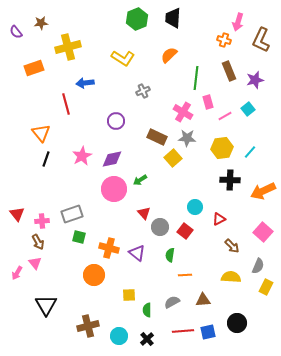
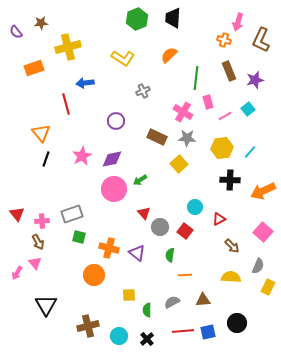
yellow square at (173, 158): moved 6 px right, 6 px down
yellow rectangle at (266, 287): moved 2 px right
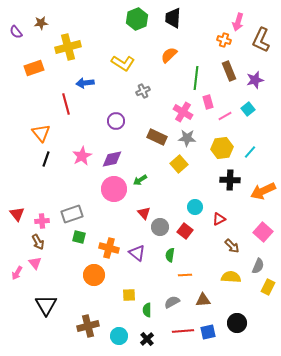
yellow L-shape at (123, 58): moved 5 px down
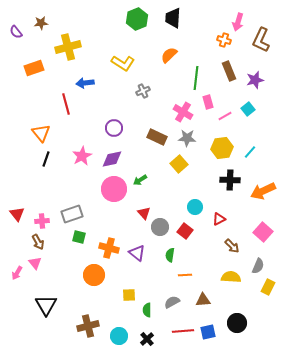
purple circle at (116, 121): moved 2 px left, 7 px down
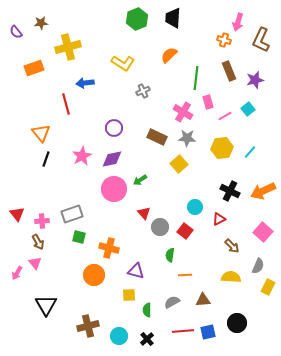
black cross at (230, 180): moved 11 px down; rotated 24 degrees clockwise
purple triangle at (137, 253): moved 1 px left, 18 px down; rotated 24 degrees counterclockwise
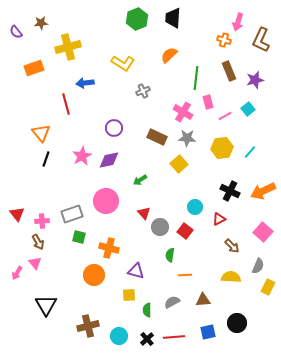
purple diamond at (112, 159): moved 3 px left, 1 px down
pink circle at (114, 189): moved 8 px left, 12 px down
red line at (183, 331): moved 9 px left, 6 px down
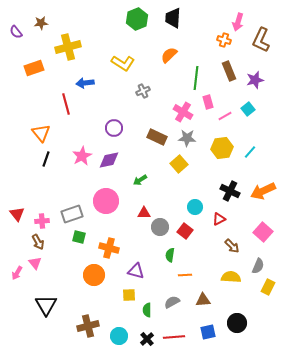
red triangle at (144, 213): rotated 48 degrees counterclockwise
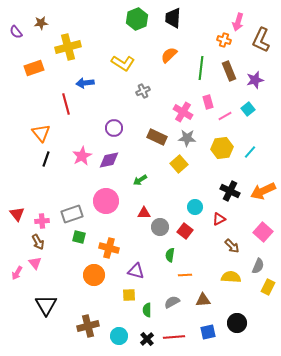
green line at (196, 78): moved 5 px right, 10 px up
